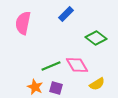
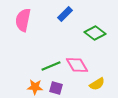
blue rectangle: moved 1 px left
pink semicircle: moved 3 px up
green diamond: moved 1 px left, 5 px up
orange star: rotated 21 degrees counterclockwise
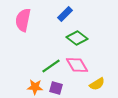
green diamond: moved 18 px left, 5 px down
green line: rotated 12 degrees counterclockwise
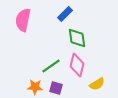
green diamond: rotated 45 degrees clockwise
pink diamond: rotated 45 degrees clockwise
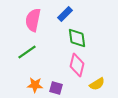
pink semicircle: moved 10 px right
green line: moved 24 px left, 14 px up
orange star: moved 2 px up
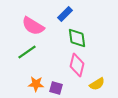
pink semicircle: moved 6 px down; rotated 70 degrees counterclockwise
orange star: moved 1 px right, 1 px up
